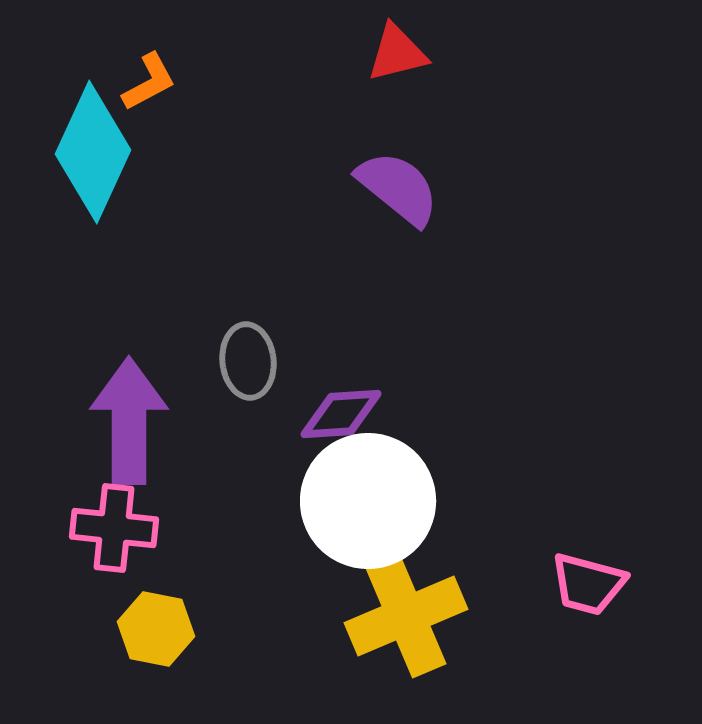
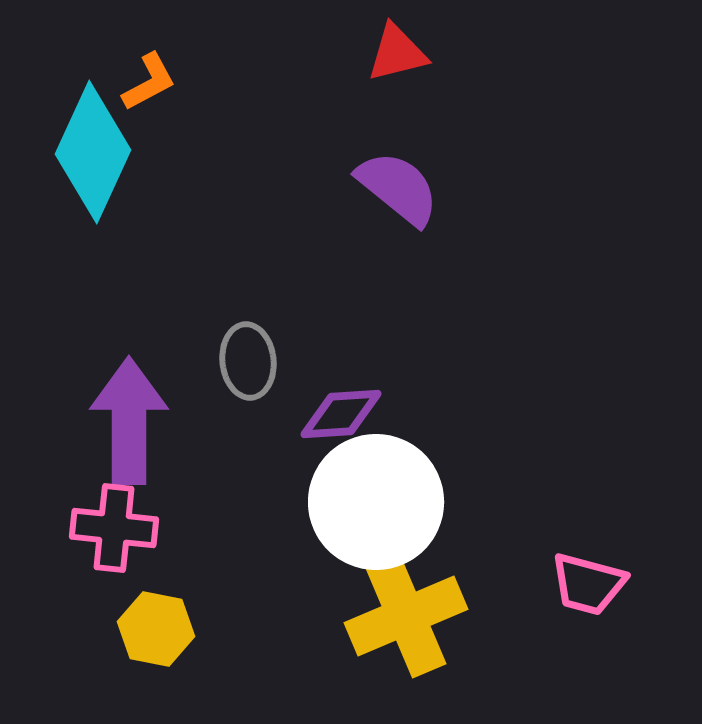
white circle: moved 8 px right, 1 px down
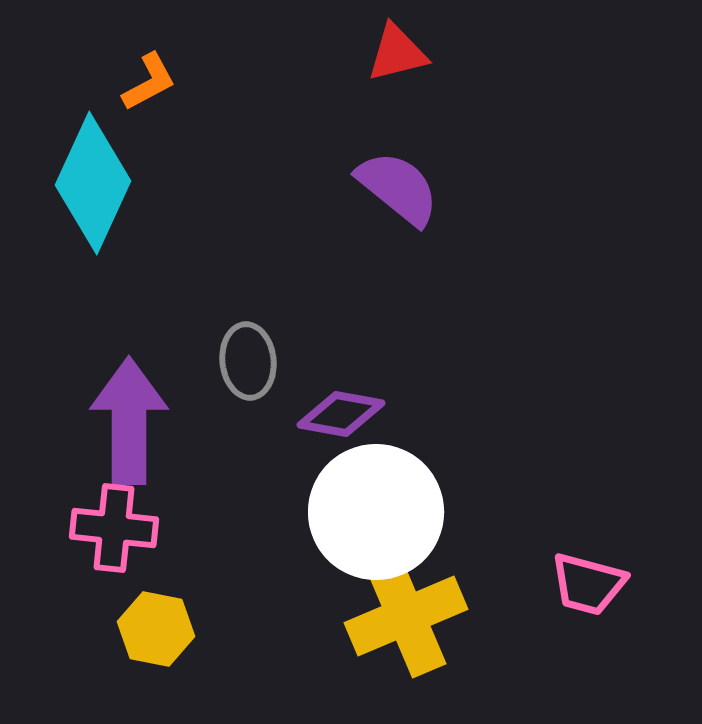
cyan diamond: moved 31 px down
purple diamond: rotated 14 degrees clockwise
white circle: moved 10 px down
